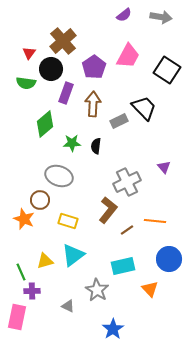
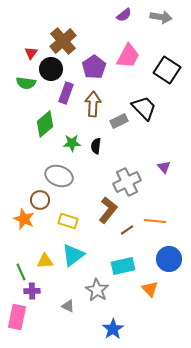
red triangle: moved 2 px right
yellow triangle: rotated 12 degrees clockwise
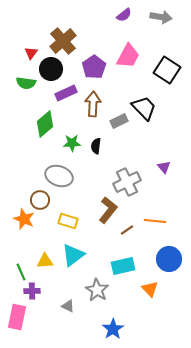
purple rectangle: rotated 45 degrees clockwise
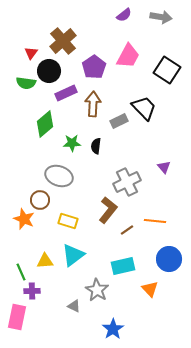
black circle: moved 2 px left, 2 px down
gray triangle: moved 6 px right
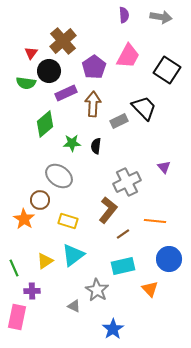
purple semicircle: rotated 56 degrees counterclockwise
gray ellipse: rotated 16 degrees clockwise
orange star: rotated 10 degrees clockwise
brown line: moved 4 px left, 4 px down
yellow triangle: rotated 30 degrees counterclockwise
green line: moved 7 px left, 4 px up
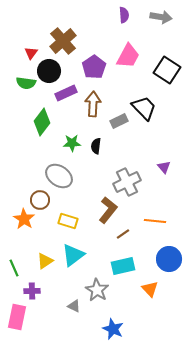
green diamond: moved 3 px left, 2 px up; rotated 12 degrees counterclockwise
blue star: rotated 15 degrees counterclockwise
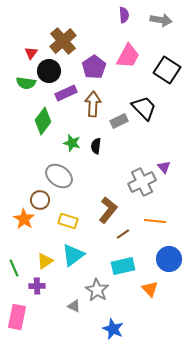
gray arrow: moved 3 px down
green diamond: moved 1 px right, 1 px up
green star: rotated 18 degrees clockwise
gray cross: moved 15 px right
purple cross: moved 5 px right, 5 px up
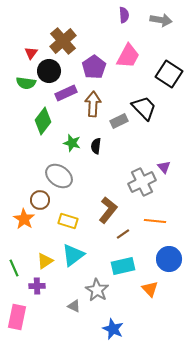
black square: moved 2 px right, 4 px down
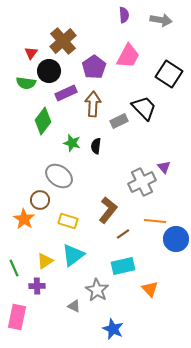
blue circle: moved 7 px right, 20 px up
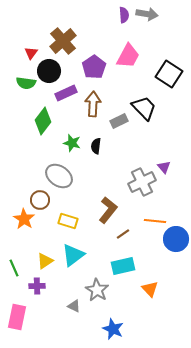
gray arrow: moved 14 px left, 6 px up
